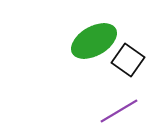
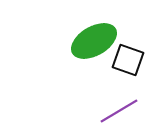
black square: rotated 16 degrees counterclockwise
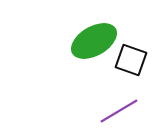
black square: moved 3 px right
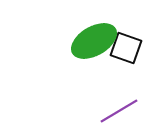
black square: moved 5 px left, 12 px up
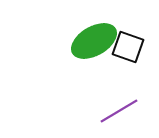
black square: moved 2 px right, 1 px up
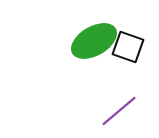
purple line: rotated 9 degrees counterclockwise
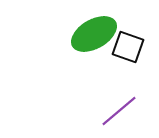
green ellipse: moved 7 px up
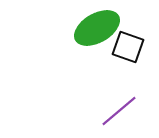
green ellipse: moved 3 px right, 6 px up
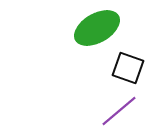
black square: moved 21 px down
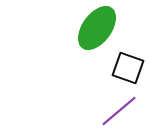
green ellipse: rotated 24 degrees counterclockwise
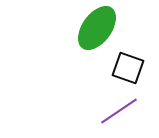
purple line: rotated 6 degrees clockwise
